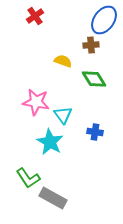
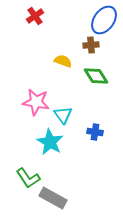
green diamond: moved 2 px right, 3 px up
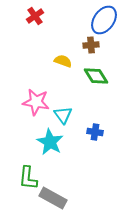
green L-shape: rotated 40 degrees clockwise
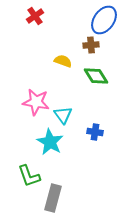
green L-shape: moved 1 px right, 2 px up; rotated 25 degrees counterclockwise
gray rectangle: rotated 76 degrees clockwise
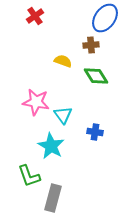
blue ellipse: moved 1 px right, 2 px up
cyan star: moved 1 px right, 4 px down
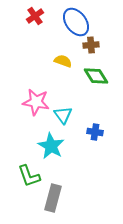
blue ellipse: moved 29 px left, 4 px down; rotated 72 degrees counterclockwise
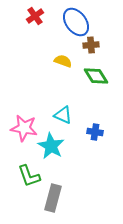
pink star: moved 12 px left, 26 px down
cyan triangle: rotated 30 degrees counterclockwise
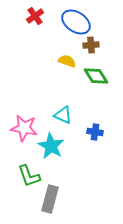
blue ellipse: rotated 20 degrees counterclockwise
yellow semicircle: moved 4 px right
gray rectangle: moved 3 px left, 1 px down
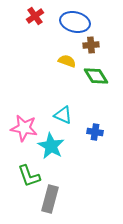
blue ellipse: moved 1 px left; rotated 20 degrees counterclockwise
